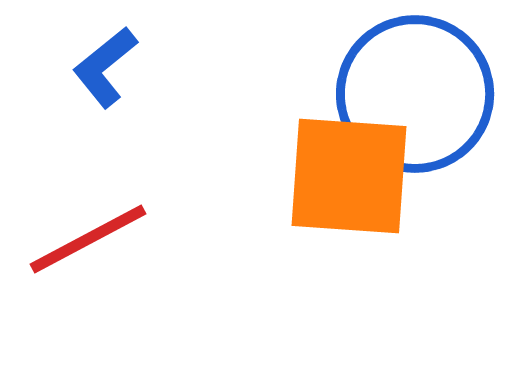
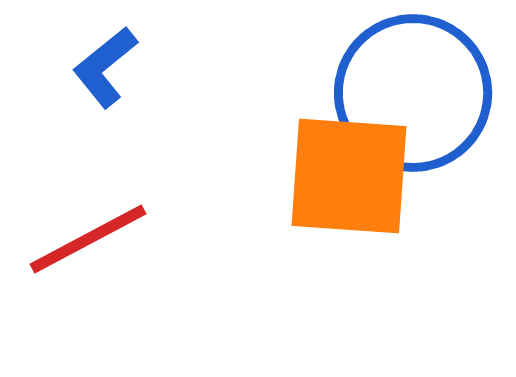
blue circle: moved 2 px left, 1 px up
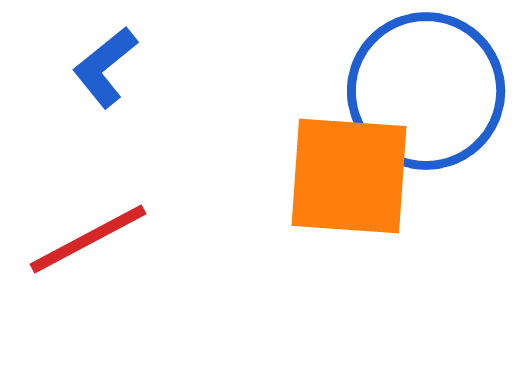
blue circle: moved 13 px right, 2 px up
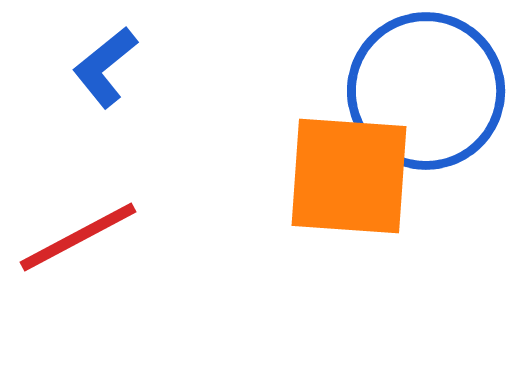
red line: moved 10 px left, 2 px up
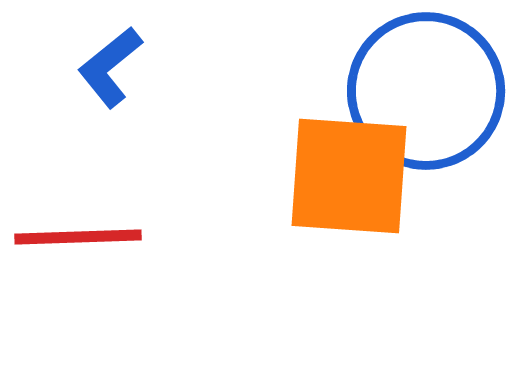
blue L-shape: moved 5 px right
red line: rotated 26 degrees clockwise
